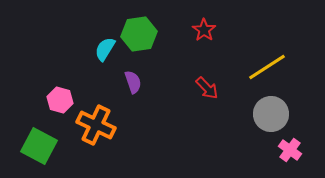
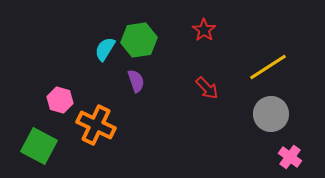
green hexagon: moved 6 px down
yellow line: moved 1 px right
purple semicircle: moved 3 px right, 1 px up
pink cross: moved 7 px down
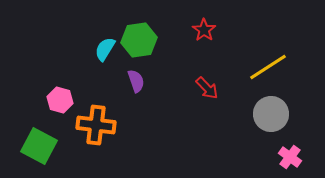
orange cross: rotated 18 degrees counterclockwise
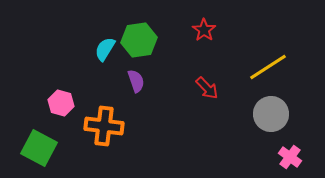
pink hexagon: moved 1 px right, 3 px down
orange cross: moved 8 px right, 1 px down
green square: moved 2 px down
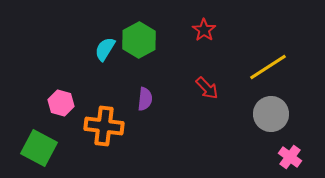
green hexagon: rotated 20 degrees counterclockwise
purple semicircle: moved 9 px right, 18 px down; rotated 25 degrees clockwise
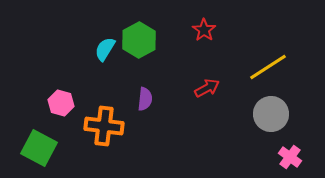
red arrow: rotated 75 degrees counterclockwise
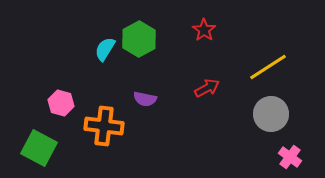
green hexagon: moved 1 px up
purple semicircle: rotated 95 degrees clockwise
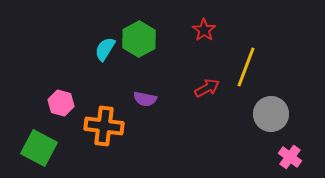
yellow line: moved 22 px left; rotated 36 degrees counterclockwise
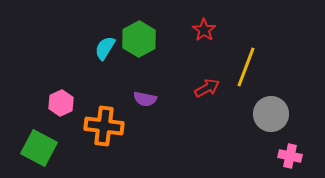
cyan semicircle: moved 1 px up
pink hexagon: rotated 20 degrees clockwise
pink cross: moved 1 px up; rotated 25 degrees counterclockwise
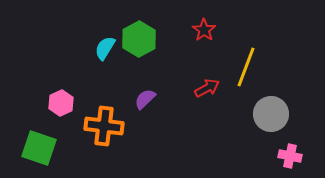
purple semicircle: rotated 125 degrees clockwise
green square: rotated 9 degrees counterclockwise
